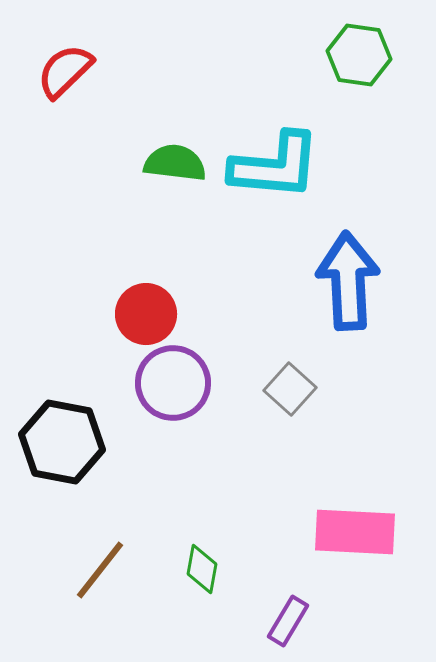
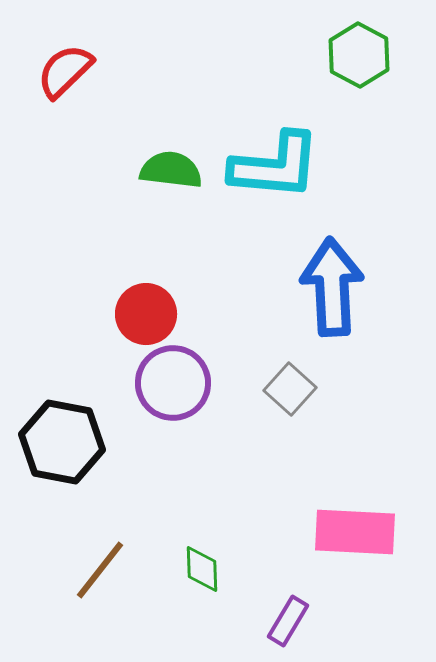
green hexagon: rotated 20 degrees clockwise
green semicircle: moved 4 px left, 7 px down
blue arrow: moved 16 px left, 6 px down
green diamond: rotated 12 degrees counterclockwise
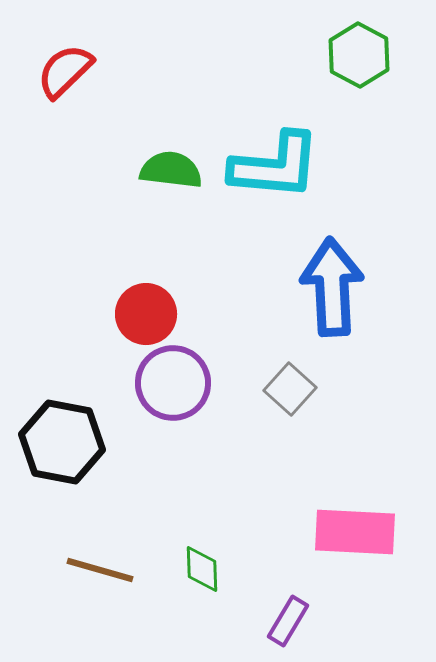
brown line: rotated 68 degrees clockwise
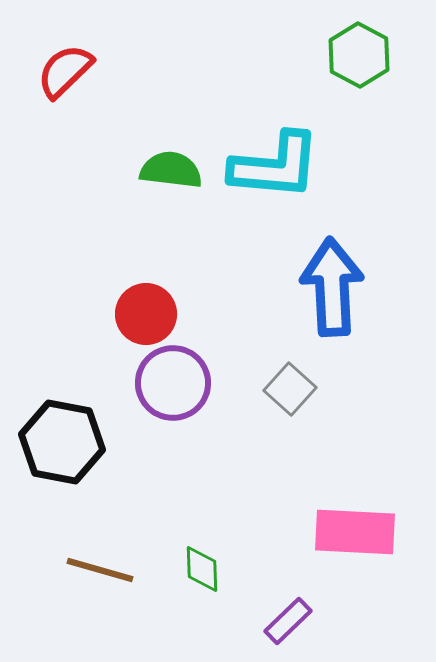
purple rectangle: rotated 15 degrees clockwise
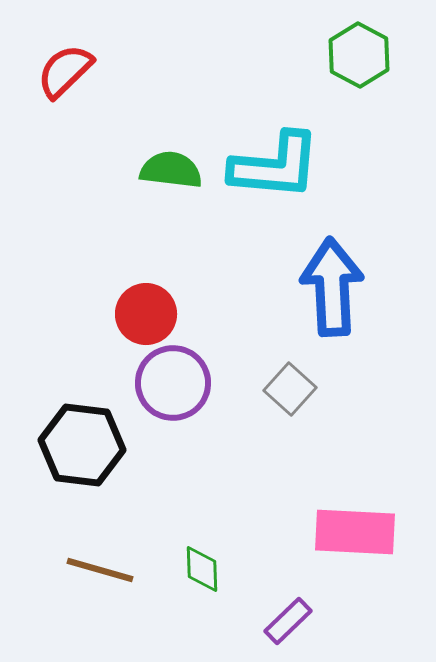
black hexagon: moved 20 px right, 3 px down; rotated 4 degrees counterclockwise
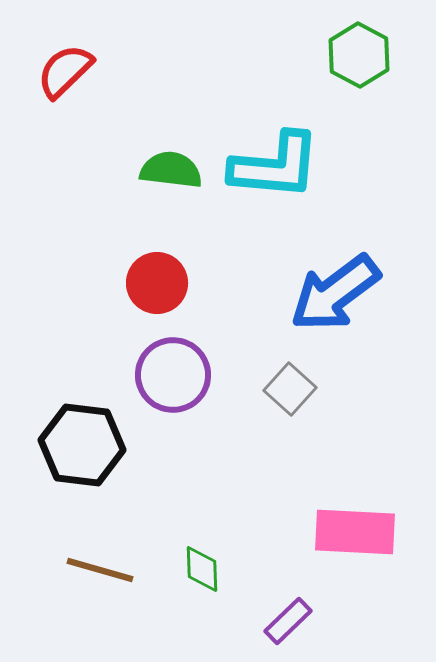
blue arrow: moved 3 px right, 6 px down; rotated 124 degrees counterclockwise
red circle: moved 11 px right, 31 px up
purple circle: moved 8 px up
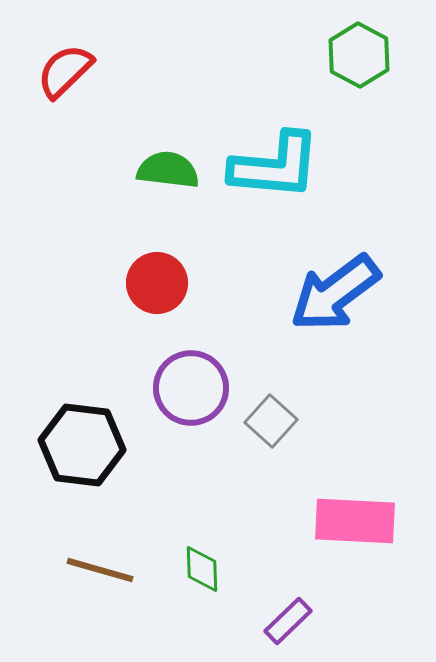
green semicircle: moved 3 px left
purple circle: moved 18 px right, 13 px down
gray square: moved 19 px left, 32 px down
pink rectangle: moved 11 px up
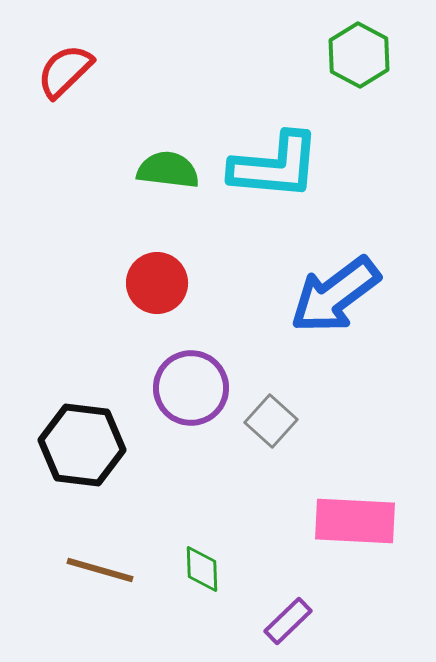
blue arrow: moved 2 px down
